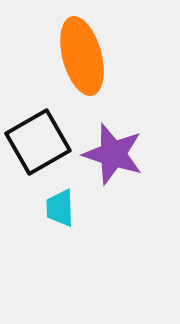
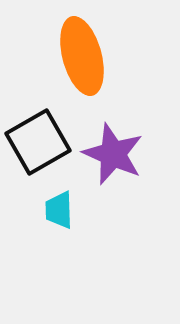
purple star: rotated 6 degrees clockwise
cyan trapezoid: moved 1 px left, 2 px down
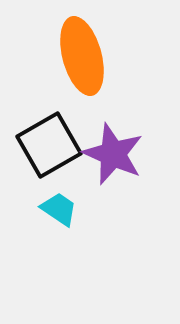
black square: moved 11 px right, 3 px down
cyan trapezoid: moved 1 px up; rotated 126 degrees clockwise
